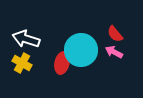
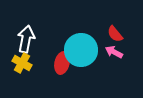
white arrow: rotated 84 degrees clockwise
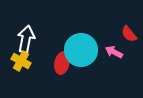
red semicircle: moved 14 px right
yellow cross: moved 1 px left, 2 px up
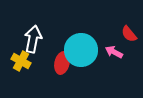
white arrow: moved 7 px right
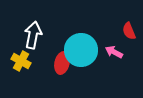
red semicircle: moved 3 px up; rotated 18 degrees clockwise
white arrow: moved 4 px up
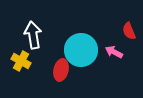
white arrow: rotated 20 degrees counterclockwise
red ellipse: moved 1 px left, 7 px down
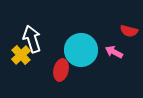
red semicircle: rotated 54 degrees counterclockwise
white arrow: moved 1 px left, 4 px down; rotated 8 degrees counterclockwise
yellow cross: moved 6 px up; rotated 18 degrees clockwise
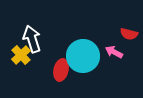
red semicircle: moved 3 px down
cyan circle: moved 2 px right, 6 px down
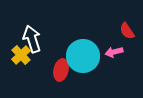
red semicircle: moved 2 px left, 3 px up; rotated 42 degrees clockwise
pink arrow: rotated 42 degrees counterclockwise
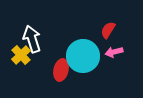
red semicircle: moved 19 px left, 1 px up; rotated 66 degrees clockwise
